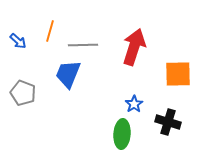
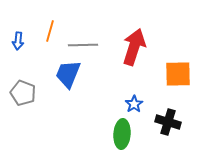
blue arrow: rotated 54 degrees clockwise
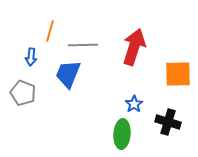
blue arrow: moved 13 px right, 16 px down
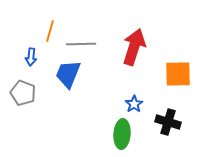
gray line: moved 2 px left, 1 px up
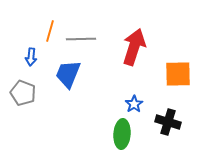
gray line: moved 5 px up
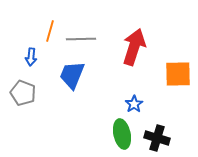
blue trapezoid: moved 4 px right, 1 px down
black cross: moved 11 px left, 16 px down
green ellipse: rotated 16 degrees counterclockwise
